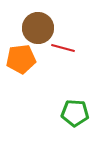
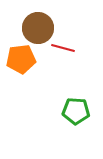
green pentagon: moved 1 px right, 2 px up
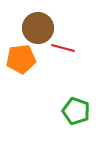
green pentagon: rotated 16 degrees clockwise
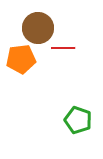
red line: rotated 15 degrees counterclockwise
green pentagon: moved 2 px right, 9 px down
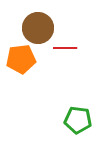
red line: moved 2 px right
green pentagon: rotated 12 degrees counterclockwise
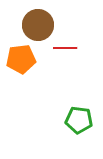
brown circle: moved 3 px up
green pentagon: moved 1 px right
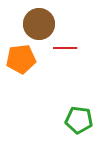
brown circle: moved 1 px right, 1 px up
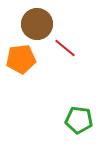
brown circle: moved 2 px left
red line: rotated 40 degrees clockwise
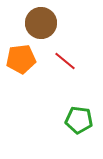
brown circle: moved 4 px right, 1 px up
red line: moved 13 px down
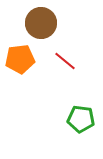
orange pentagon: moved 1 px left
green pentagon: moved 2 px right, 1 px up
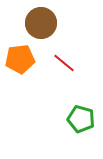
red line: moved 1 px left, 2 px down
green pentagon: rotated 8 degrees clockwise
